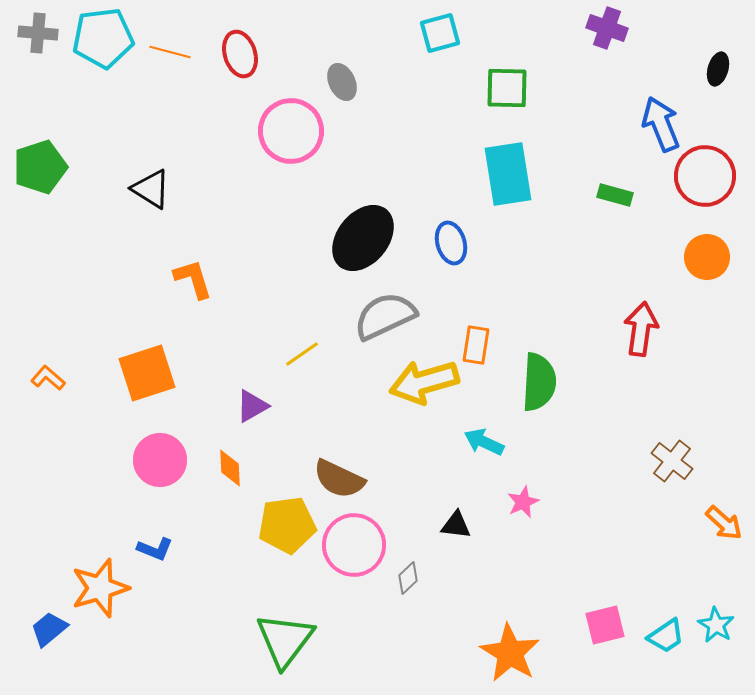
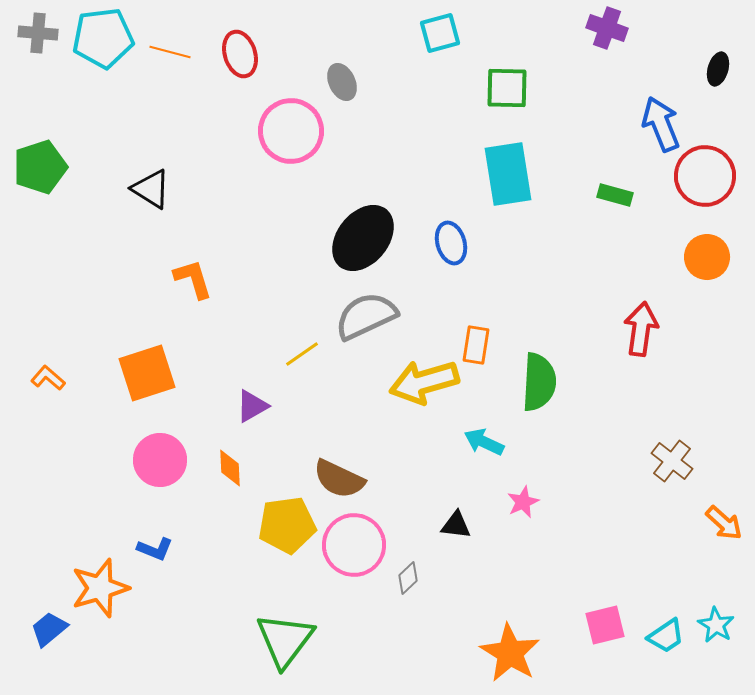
gray semicircle at (385, 316): moved 19 px left
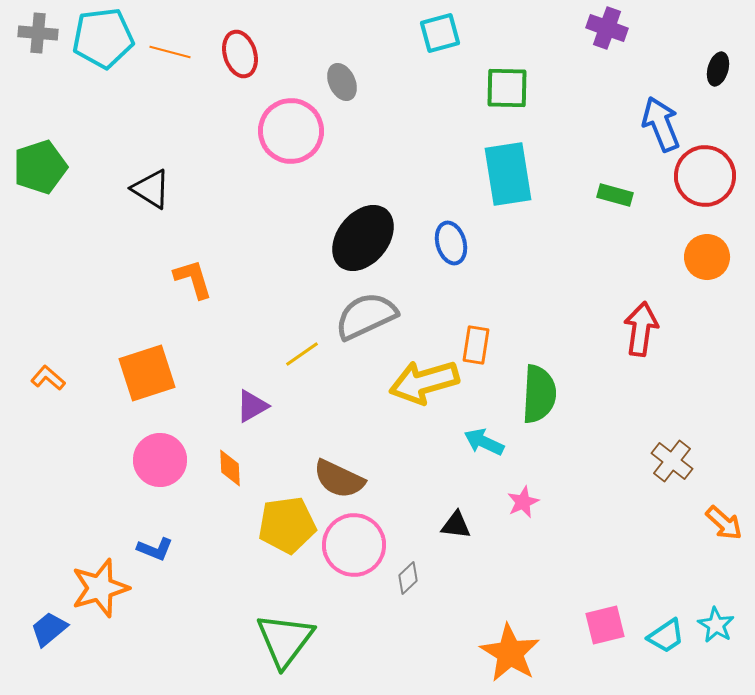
green semicircle at (539, 382): moved 12 px down
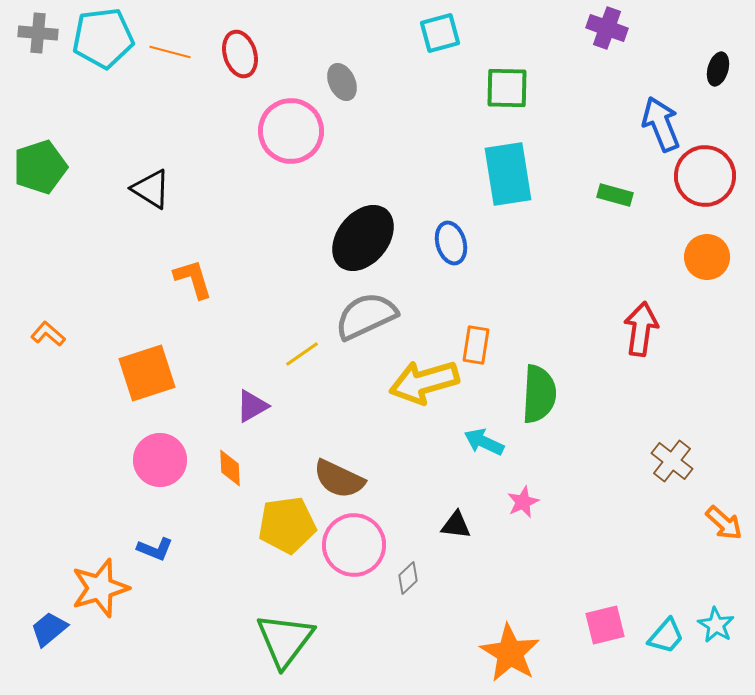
orange L-shape at (48, 378): moved 44 px up
cyan trapezoid at (666, 636): rotated 15 degrees counterclockwise
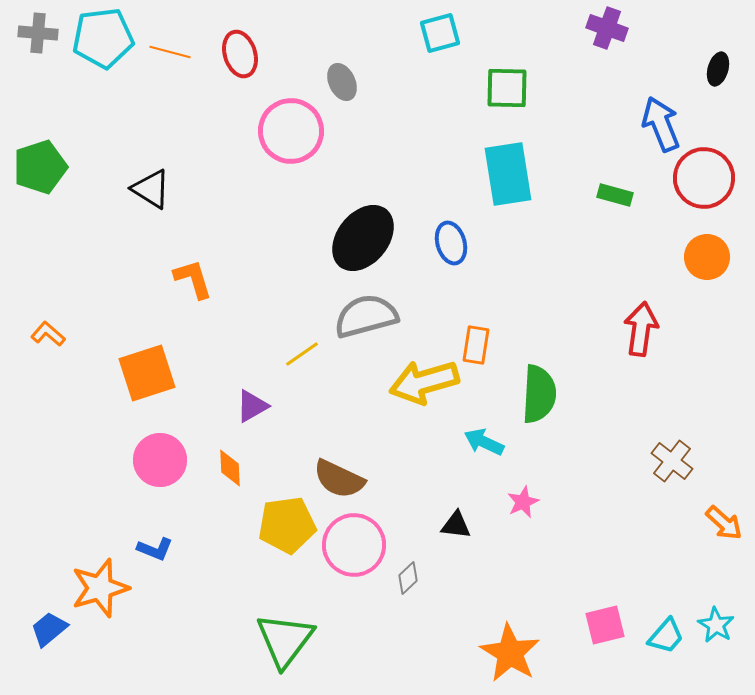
red circle at (705, 176): moved 1 px left, 2 px down
gray semicircle at (366, 316): rotated 10 degrees clockwise
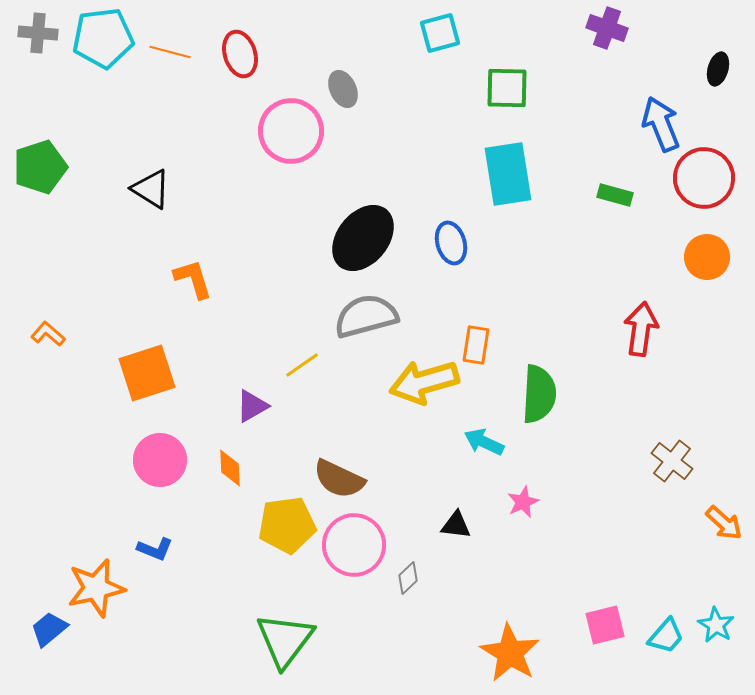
gray ellipse at (342, 82): moved 1 px right, 7 px down
yellow line at (302, 354): moved 11 px down
orange star at (100, 588): moved 4 px left; rotated 4 degrees clockwise
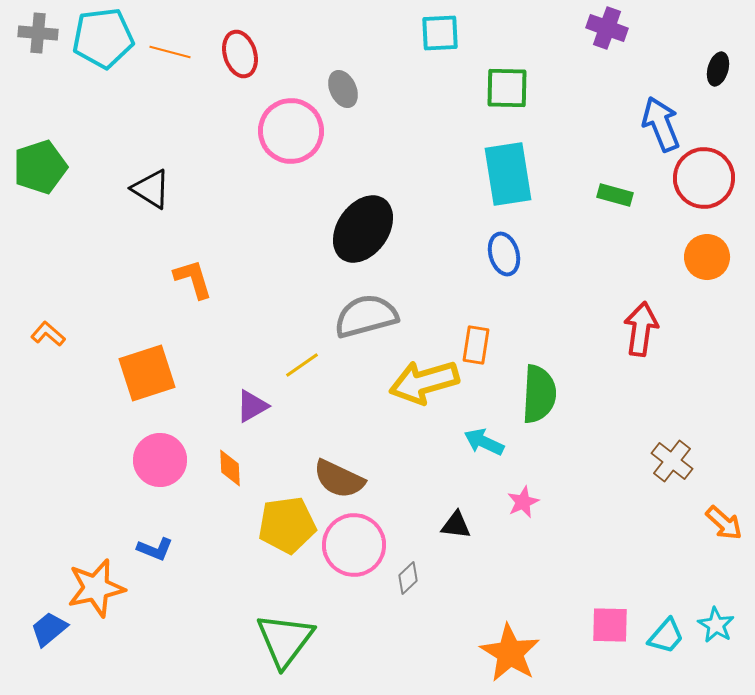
cyan square at (440, 33): rotated 12 degrees clockwise
black ellipse at (363, 238): moved 9 px up; rotated 4 degrees counterclockwise
blue ellipse at (451, 243): moved 53 px right, 11 px down
pink square at (605, 625): moved 5 px right; rotated 15 degrees clockwise
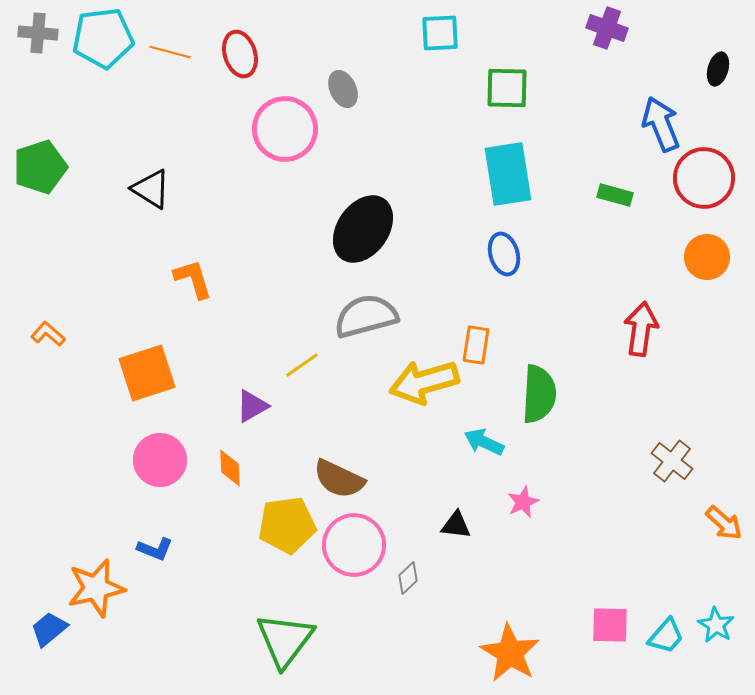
pink circle at (291, 131): moved 6 px left, 2 px up
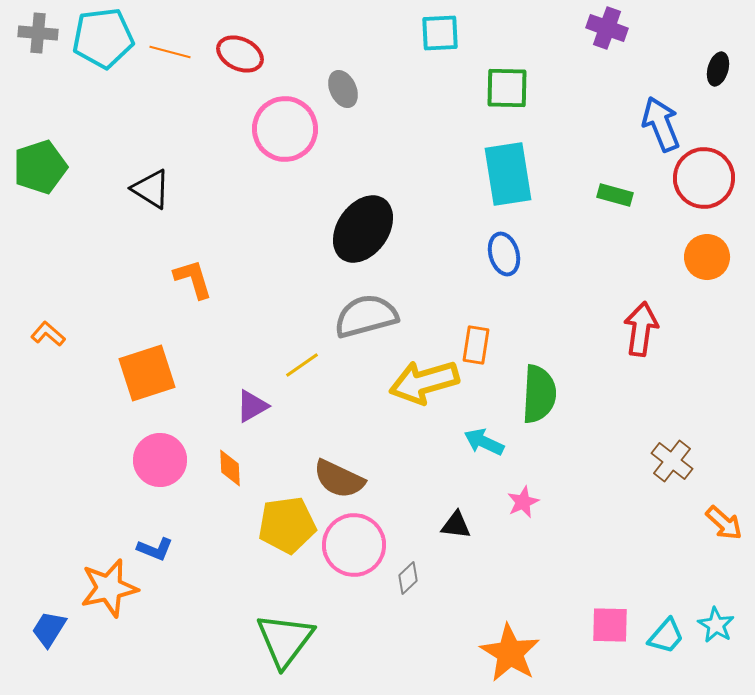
red ellipse at (240, 54): rotated 48 degrees counterclockwise
orange star at (96, 588): moved 13 px right
blue trapezoid at (49, 629): rotated 18 degrees counterclockwise
